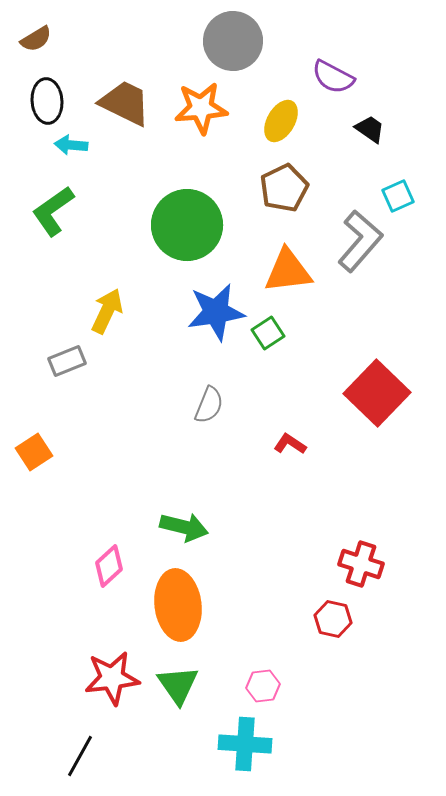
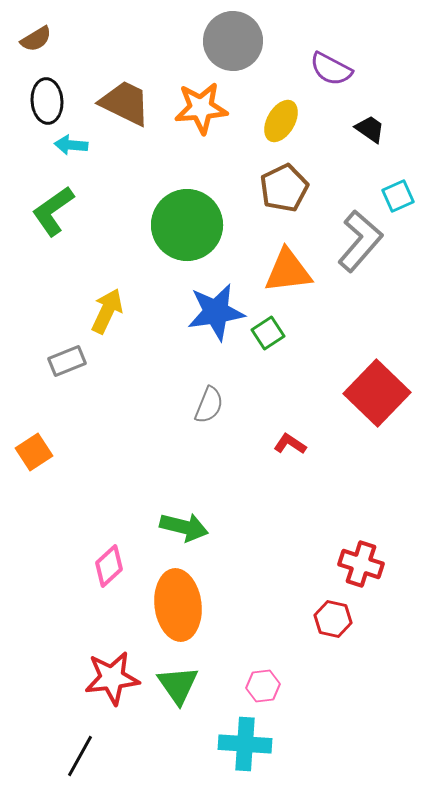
purple semicircle: moved 2 px left, 8 px up
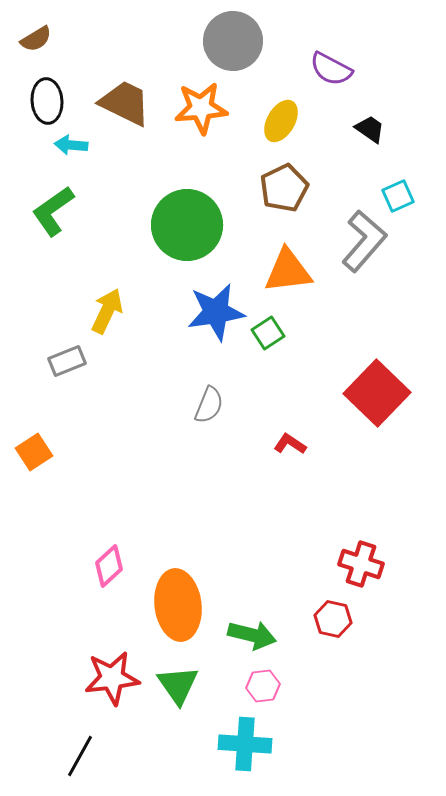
gray L-shape: moved 4 px right
green arrow: moved 68 px right, 108 px down
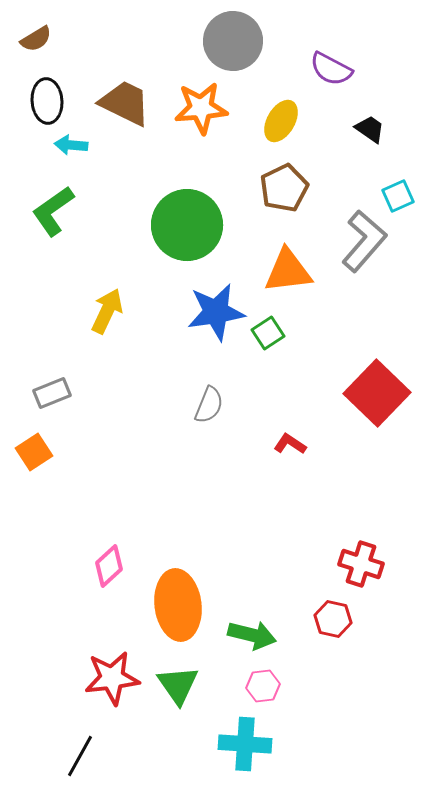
gray rectangle: moved 15 px left, 32 px down
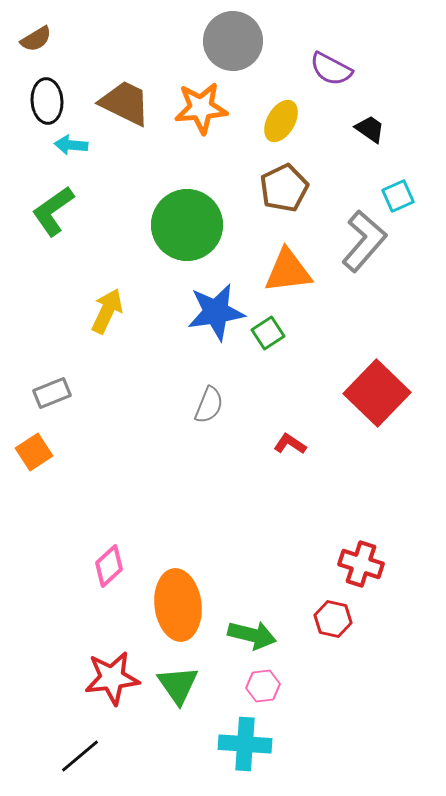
black line: rotated 21 degrees clockwise
